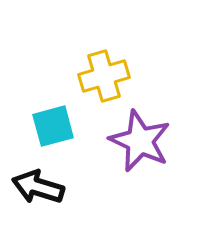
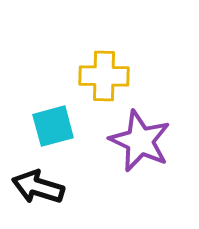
yellow cross: rotated 18 degrees clockwise
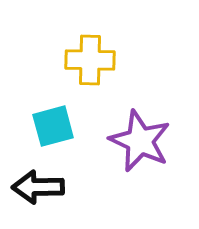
yellow cross: moved 14 px left, 16 px up
black arrow: rotated 18 degrees counterclockwise
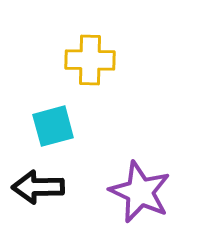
purple star: moved 51 px down
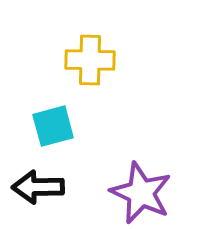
purple star: moved 1 px right, 1 px down
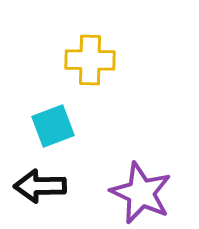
cyan square: rotated 6 degrees counterclockwise
black arrow: moved 2 px right, 1 px up
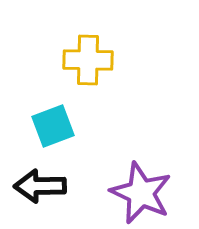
yellow cross: moved 2 px left
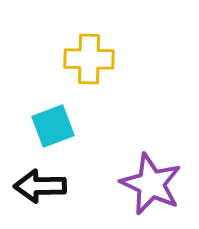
yellow cross: moved 1 px right, 1 px up
purple star: moved 10 px right, 9 px up
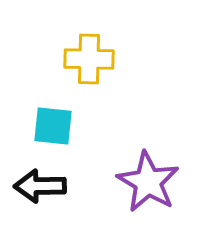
cyan square: rotated 27 degrees clockwise
purple star: moved 3 px left, 2 px up; rotated 6 degrees clockwise
